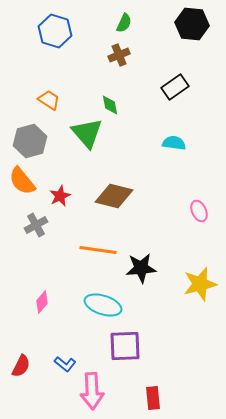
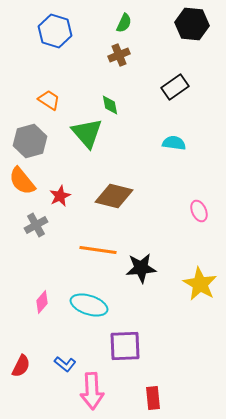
yellow star: rotated 28 degrees counterclockwise
cyan ellipse: moved 14 px left
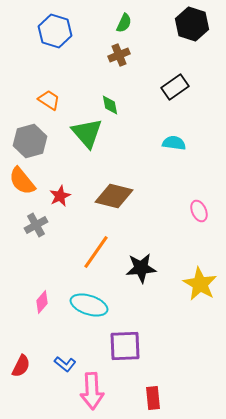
black hexagon: rotated 12 degrees clockwise
orange line: moved 2 px left, 2 px down; rotated 63 degrees counterclockwise
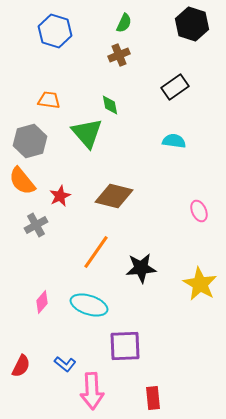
orange trapezoid: rotated 25 degrees counterclockwise
cyan semicircle: moved 2 px up
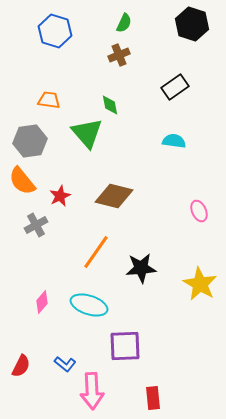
gray hexagon: rotated 8 degrees clockwise
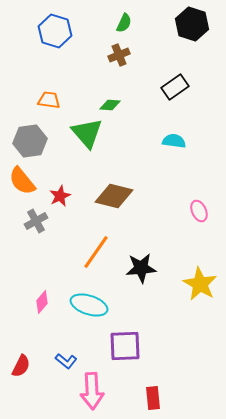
green diamond: rotated 75 degrees counterclockwise
gray cross: moved 4 px up
blue L-shape: moved 1 px right, 3 px up
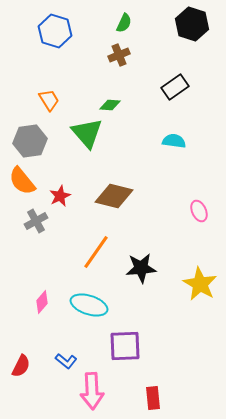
orange trapezoid: rotated 50 degrees clockwise
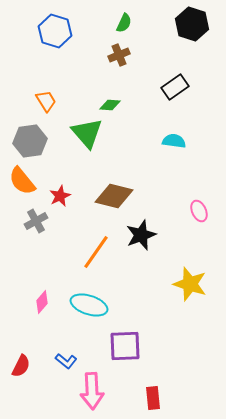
orange trapezoid: moved 3 px left, 1 px down
black star: moved 33 px up; rotated 16 degrees counterclockwise
yellow star: moved 10 px left; rotated 12 degrees counterclockwise
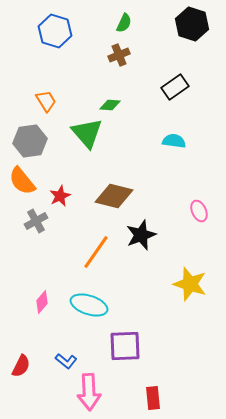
pink arrow: moved 3 px left, 1 px down
